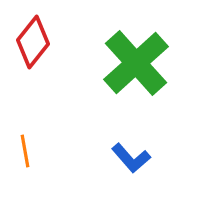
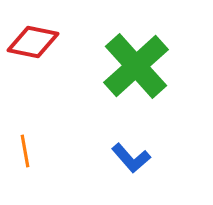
red diamond: rotated 63 degrees clockwise
green cross: moved 3 px down
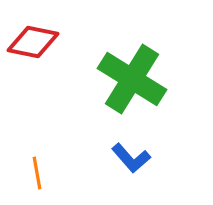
green cross: moved 4 px left, 13 px down; rotated 16 degrees counterclockwise
orange line: moved 12 px right, 22 px down
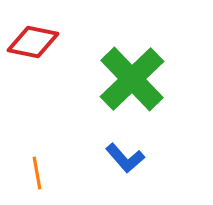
green cross: rotated 14 degrees clockwise
blue L-shape: moved 6 px left
